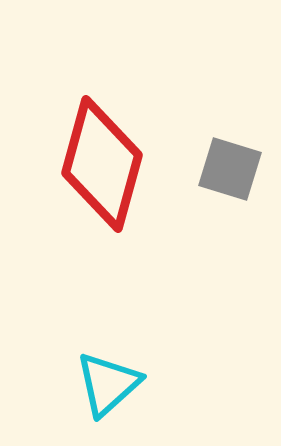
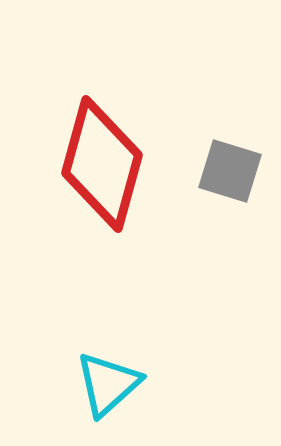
gray square: moved 2 px down
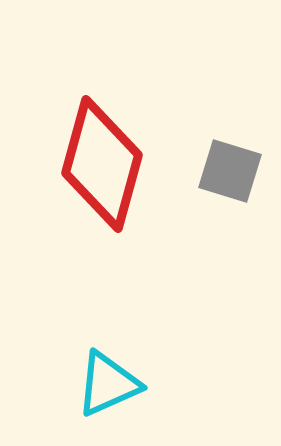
cyan triangle: rotated 18 degrees clockwise
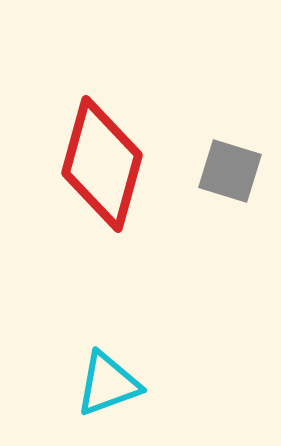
cyan triangle: rotated 4 degrees clockwise
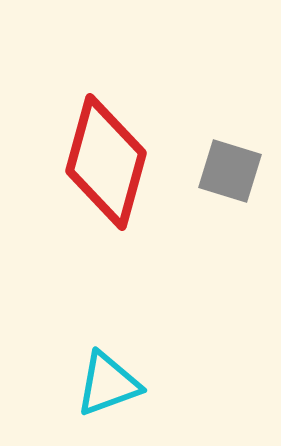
red diamond: moved 4 px right, 2 px up
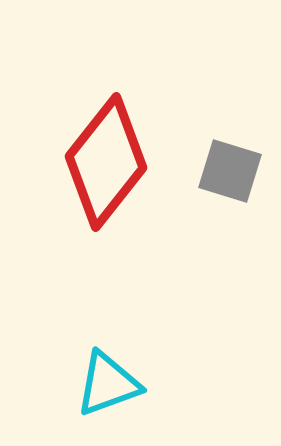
red diamond: rotated 23 degrees clockwise
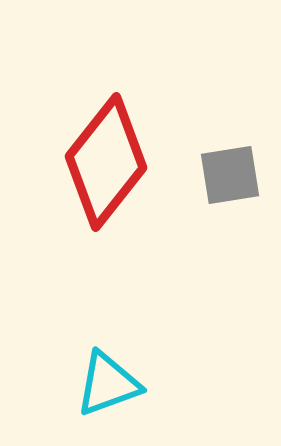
gray square: moved 4 px down; rotated 26 degrees counterclockwise
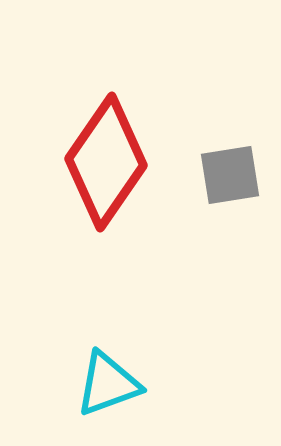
red diamond: rotated 4 degrees counterclockwise
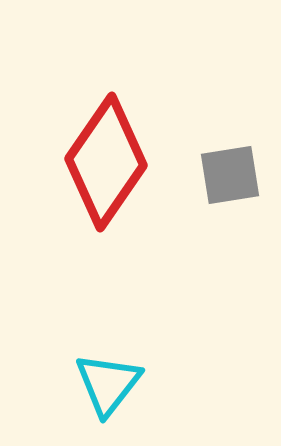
cyan triangle: rotated 32 degrees counterclockwise
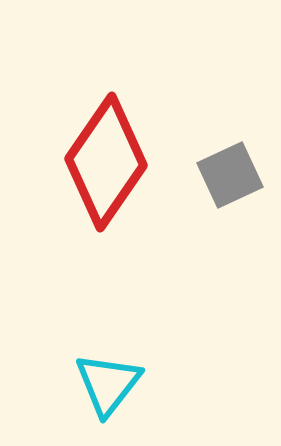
gray square: rotated 16 degrees counterclockwise
